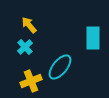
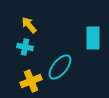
cyan cross: rotated 35 degrees counterclockwise
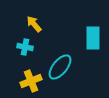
yellow arrow: moved 5 px right, 1 px up
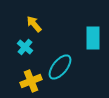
cyan cross: rotated 28 degrees clockwise
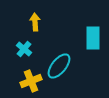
yellow arrow: moved 1 px right, 2 px up; rotated 36 degrees clockwise
cyan cross: moved 1 px left, 2 px down
cyan ellipse: moved 1 px left, 1 px up
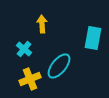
yellow arrow: moved 7 px right, 2 px down
cyan rectangle: rotated 10 degrees clockwise
yellow cross: moved 1 px left, 2 px up
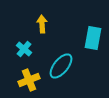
cyan ellipse: moved 2 px right
yellow cross: moved 1 px left, 1 px down
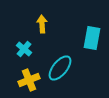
cyan rectangle: moved 1 px left
cyan ellipse: moved 1 px left, 2 px down
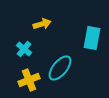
yellow arrow: rotated 78 degrees clockwise
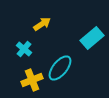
yellow arrow: rotated 18 degrees counterclockwise
cyan rectangle: rotated 40 degrees clockwise
yellow cross: moved 3 px right
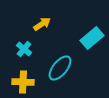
yellow cross: moved 9 px left, 2 px down; rotated 25 degrees clockwise
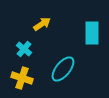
cyan rectangle: moved 5 px up; rotated 50 degrees counterclockwise
cyan ellipse: moved 3 px right, 1 px down
yellow cross: moved 1 px left, 4 px up; rotated 15 degrees clockwise
